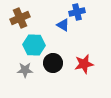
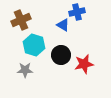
brown cross: moved 1 px right, 2 px down
cyan hexagon: rotated 15 degrees clockwise
black circle: moved 8 px right, 8 px up
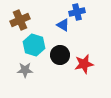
brown cross: moved 1 px left
black circle: moved 1 px left
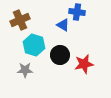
blue cross: rotated 21 degrees clockwise
